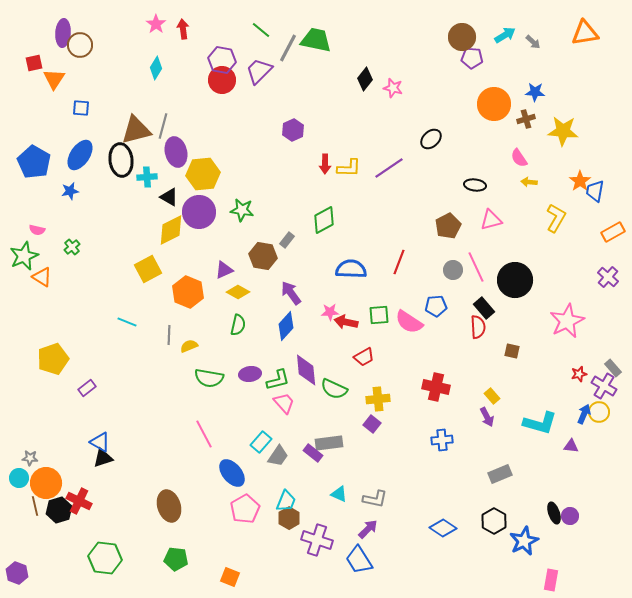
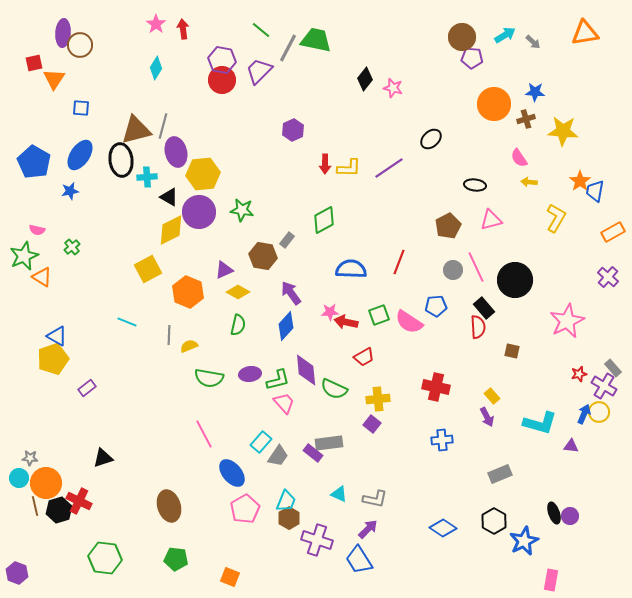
green square at (379, 315): rotated 15 degrees counterclockwise
blue triangle at (100, 442): moved 43 px left, 106 px up
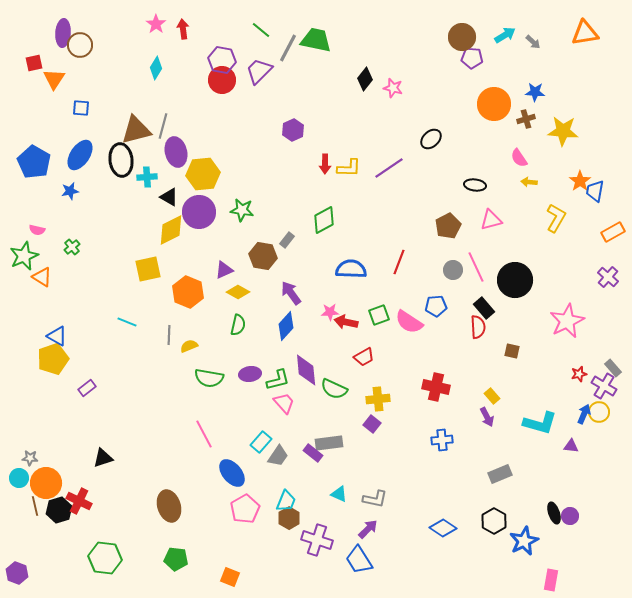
yellow square at (148, 269): rotated 16 degrees clockwise
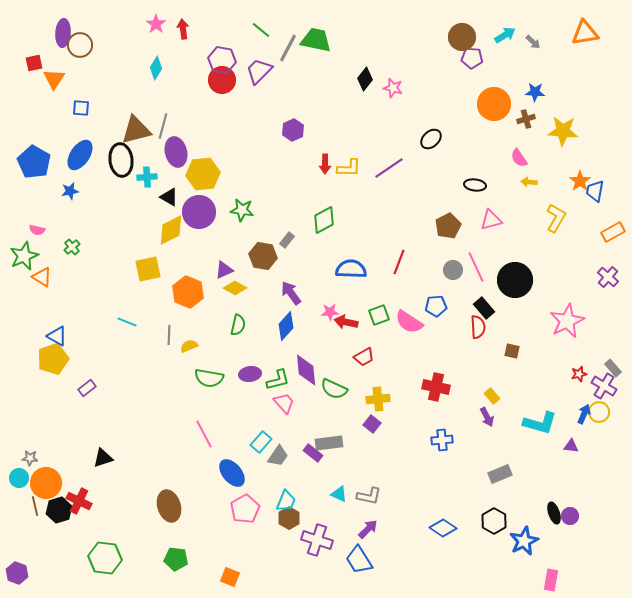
yellow diamond at (238, 292): moved 3 px left, 4 px up
gray L-shape at (375, 499): moved 6 px left, 3 px up
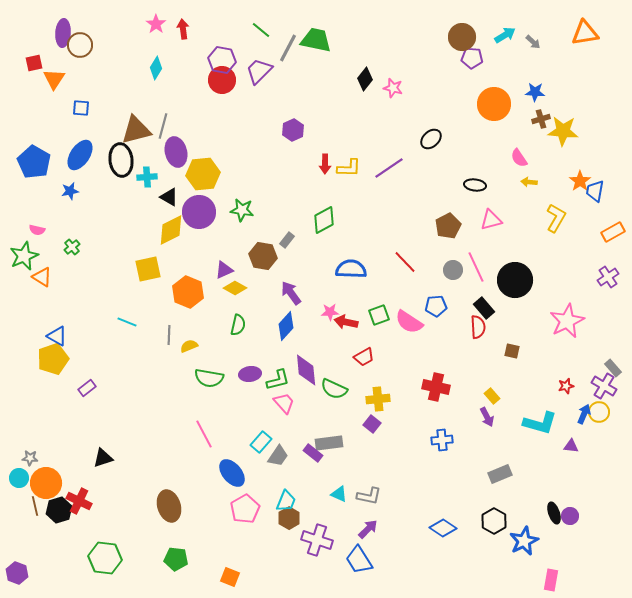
brown cross at (526, 119): moved 15 px right
red line at (399, 262): moved 6 px right; rotated 65 degrees counterclockwise
purple cross at (608, 277): rotated 15 degrees clockwise
red star at (579, 374): moved 13 px left, 12 px down
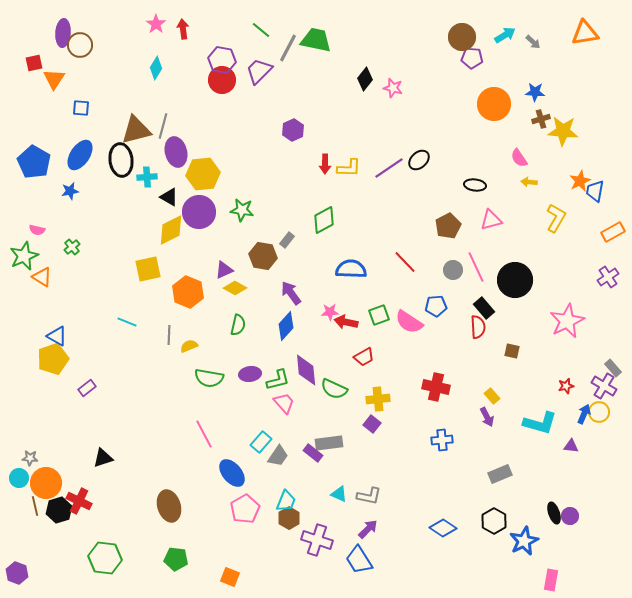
black ellipse at (431, 139): moved 12 px left, 21 px down
orange star at (580, 181): rotated 10 degrees clockwise
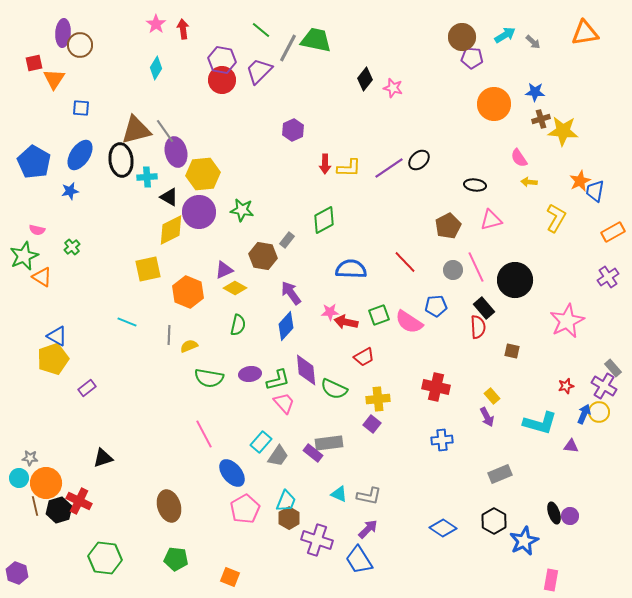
gray line at (163, 126): moved 2 px right, 5 px down; rotated 50 degrees counterclockwise
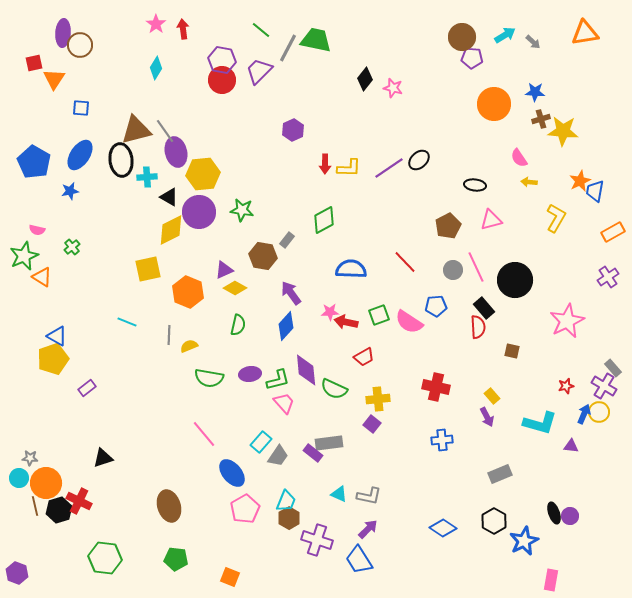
pink line at (204, 434): rotated 12 degrees counterclockwise
